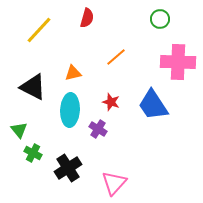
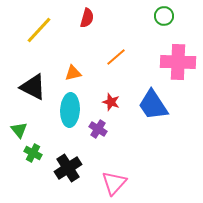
green circle: moved 4 px right, 3 px up
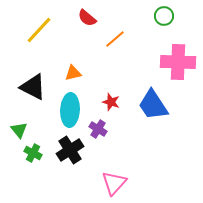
red semicircle: rotated 114 degrees clockwise
orange line: moved 1 px left, 18 px up
black cross: moved 2 px right, 18 px up
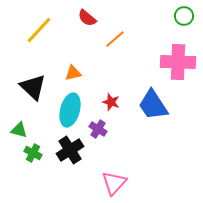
green circle: moved 20 px right
black triangle: rotated 16 degrees clockwise
cyan ellipse: rotated 12 degrees clockwise
green triangle: rotated 36 degrees counterclockwise
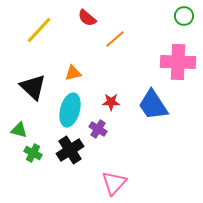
red star: rotated 18 degrees counterclockwise
